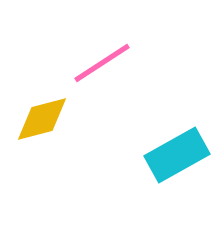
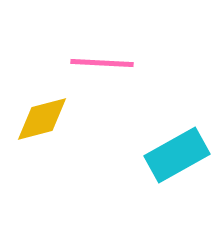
pink line: rotated 36 degrees clockwise
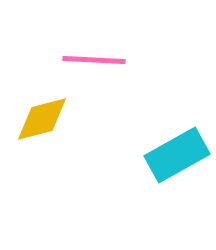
pink line: moved 8 px left, 3 px up
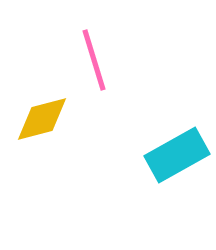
pink line: rotated 70 degrees clockwise
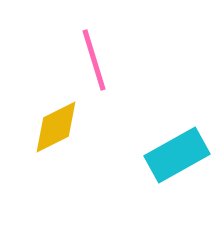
yellow diamond: moved 14 px right, 8 px down; rotated 12 degrees counterclockwise
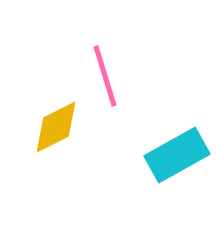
pink line: moved 11 px right, 16 px down
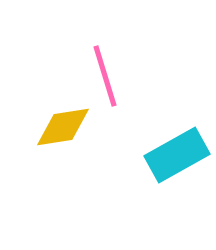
yellow diamond: moved 7 px right; rotated 18 degrees clockwise
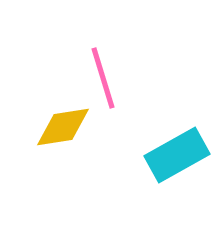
pink line: moved 2 px left, 2 px down
